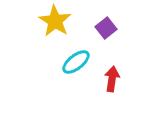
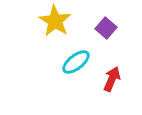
purple square: rotated 10 degrees counterclockwise
red arrow: rotated 15 degrees clockwise
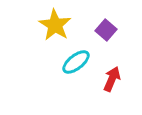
yellow star: moved 4 px down
purple square: moved 2 px down
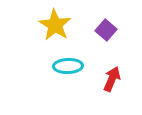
cyan ellipse: moved 8 px left, 4 px down; rotated 36 degrees clockwise
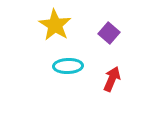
purple square: moved 3 px right, 3 px down
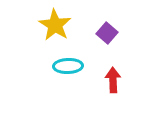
purple square: moved 2 px left
red arrow: moved 1 px right, 1 px down; rotated 25 degrees counterclockwise
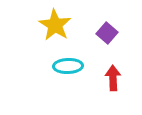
red arrow: moved 2 px up
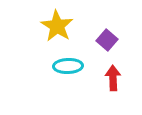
yellow star: moved 2 px right, 1 px down
purple square: moved 7 px down
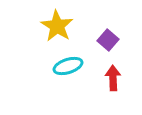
purple square: moved 1 px right
cyan ellipse: rotated 16 degrees counterclockwise
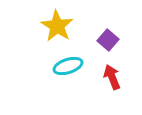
red arrow: moved 1 px left, 1 px up; rotated 20 degrees counterclockwise
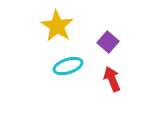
purple square: moved 2 px down
red arrow: moved 2 px down
